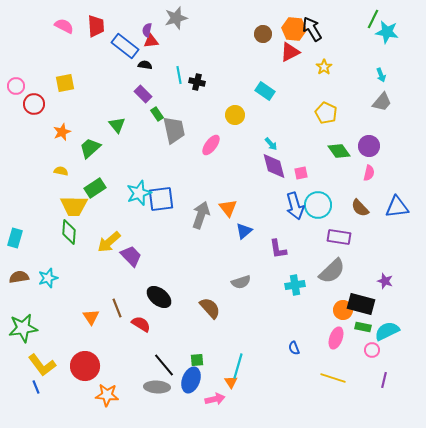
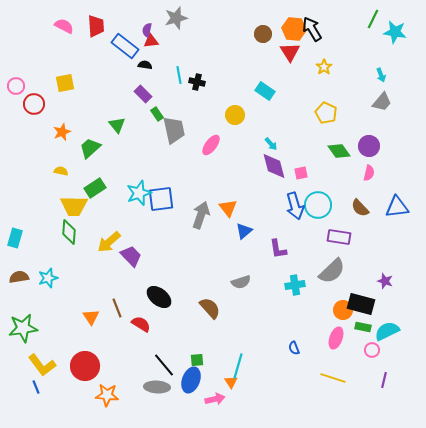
cyan star at (387, 32): moved 8 px right
red triangle at (290, 52): rotated 35 degrees counterclockwise
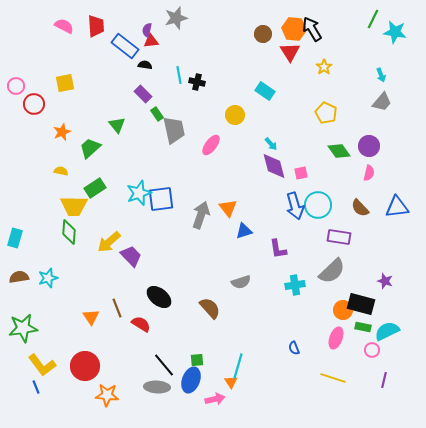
blue triangle at (244, 231): rotated 24 degrees clockwise
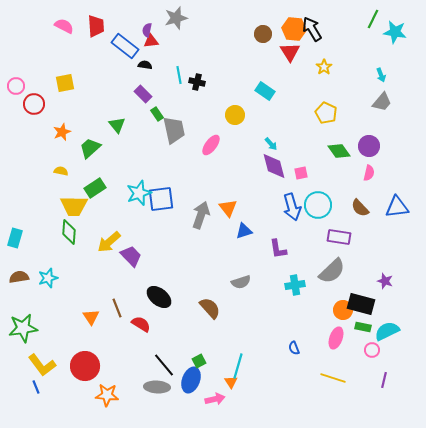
blue arrow at (295, 206): moved 3 px left, 1 px down
green square at (197, 360): moved 2 px right, 1 px down; rotated 24 degrees counterclockwise
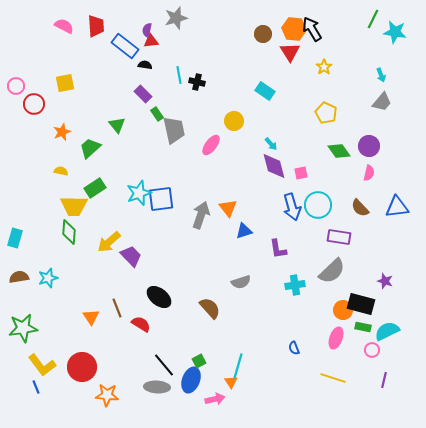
yellow circle at (235, 115): moved 1 px left, 6 px down
red circle at (85, 366): moved 3 px left, 1 px down
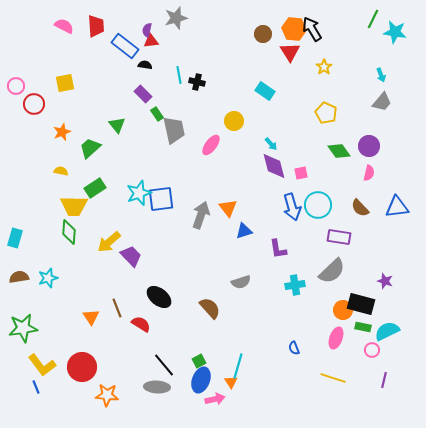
blue ellipse at (191, 380): moved 10 px right
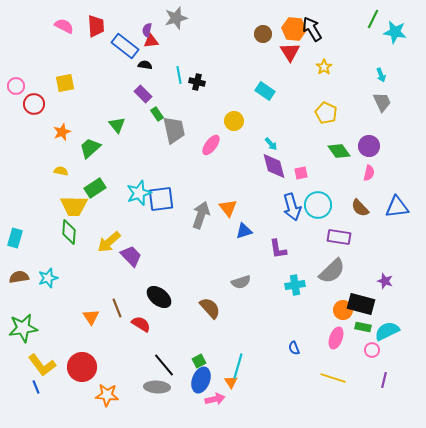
gray trapezoid at (382, 102): rotated 65 degrees counterclockwise
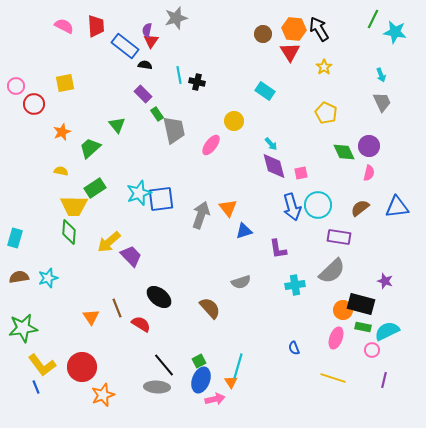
black arrow at (312, 29): moved 7 px right
red triangle at (151, 41): rotated 49 degrees counterclockwise
green diamond at (339, 151): moved 5 px right, 1 px down; rotated 10 degrees clockwise
brown semicircle at (360, 208): rotated 96 degrees clockwise
orange star at (107, 395): moved 4 px left; rotated 25 degrees counterclockwise
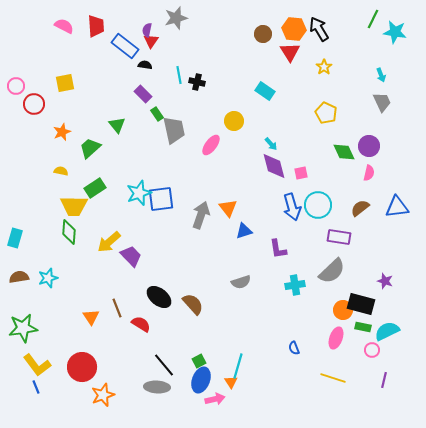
brown semicircle at (210, 308): moved 17 px left, 4 px up
yellow L-shape at (42, 365): moved 5 px left
